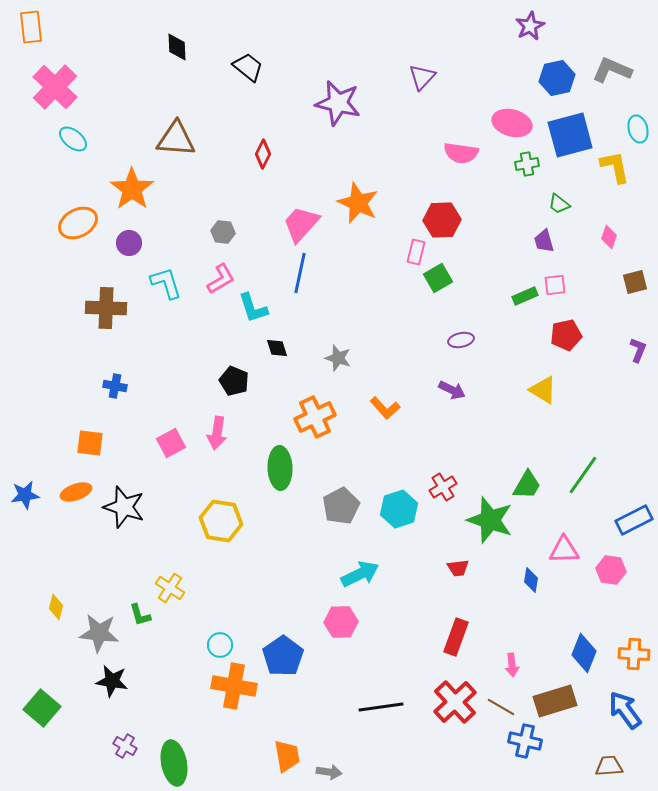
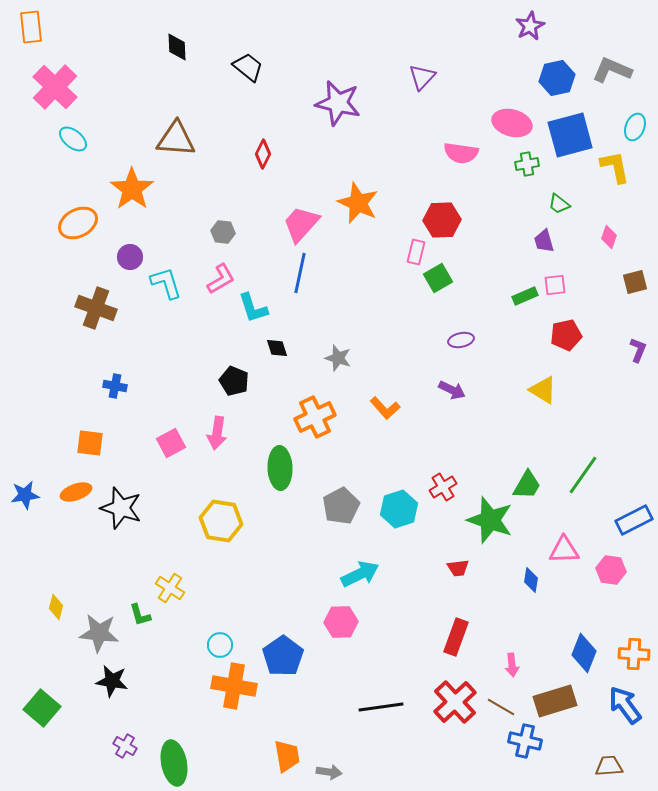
cyan ellipse at (638, 129): moved 3 px left, 2 px up; rotated 36 degrees clockwise
purple circle at (129, 243): moved 1 px right, 14 px down
brown cross at (106, 308): moved 10 px left; rotated 18 degrees clockwise
black star at (124, 507): moved 3 px left, 1 px down
blue arrow at (625, 710): moved 5 px up
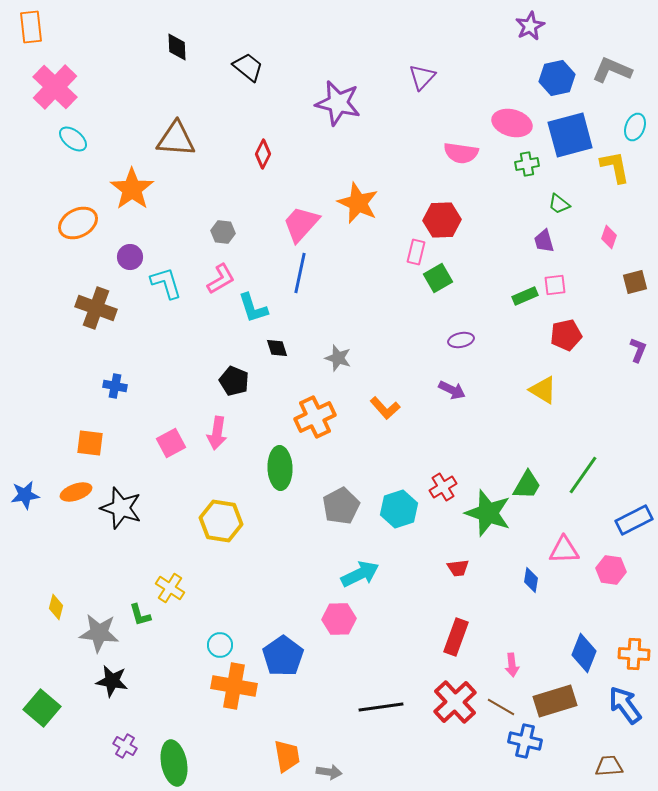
green star at (490, 520): moved 2 px left, 7 px up
pink hexagon at (341, 622): moved 2 px left, 3 px up
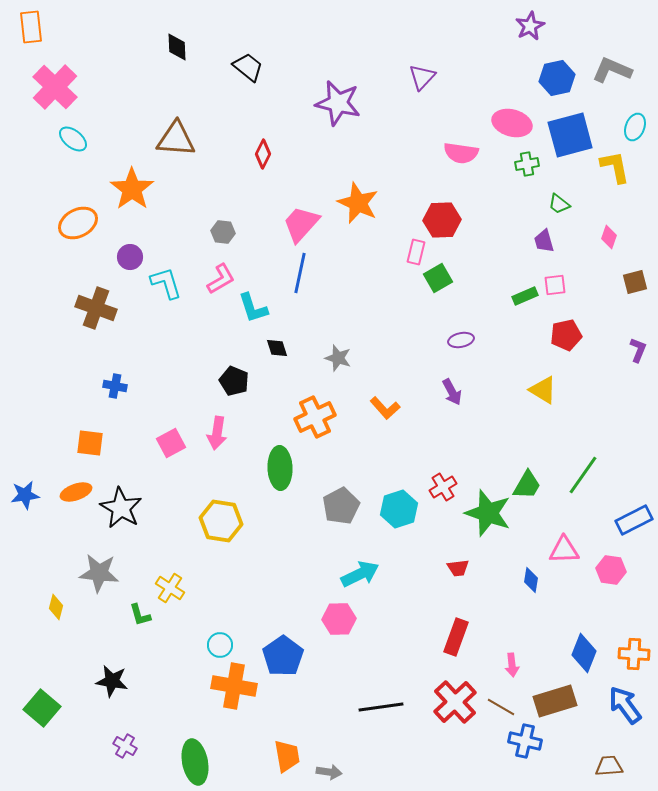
purple arrow at (452, 390): moved 2 px down; rotated 36 degrees clockwise
black star at (121, 508): rotated 12 degrees clockwise
gray star at (99, 633): moved 60 px up
green ellipse at (174, 763): moved 21 px right, 1 px up
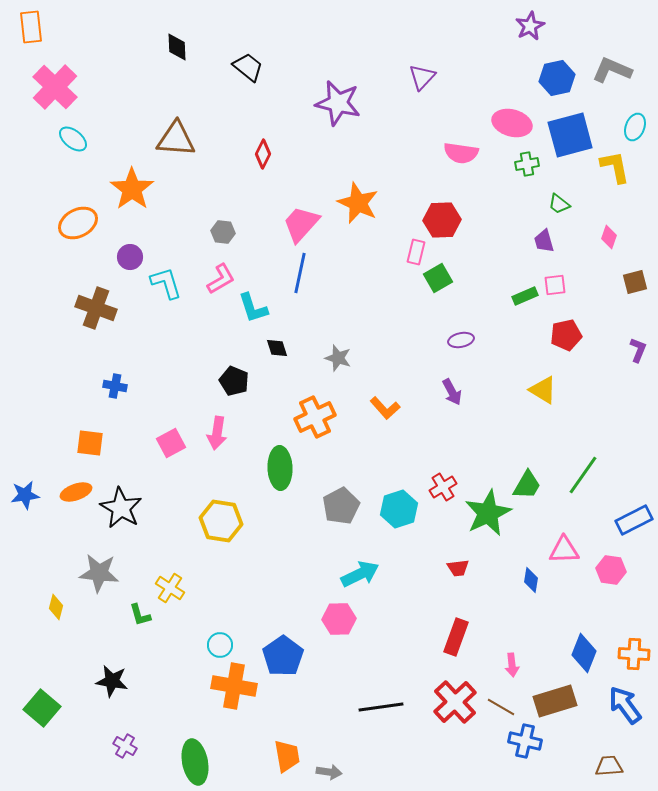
green star at (488, 513): rotated 27 degrees clockwise
